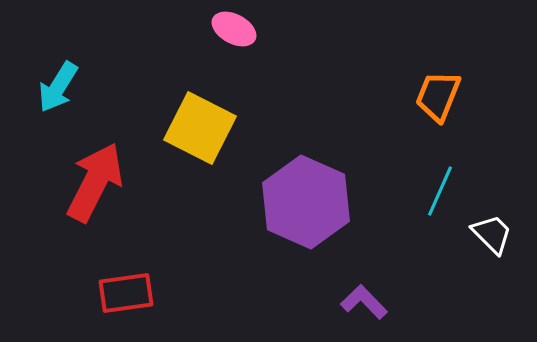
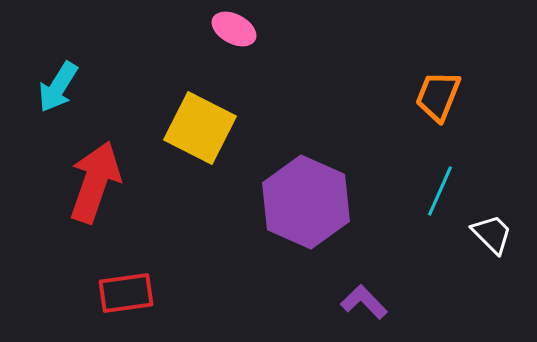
red arrow: rotated 8 degrees counterclockwise
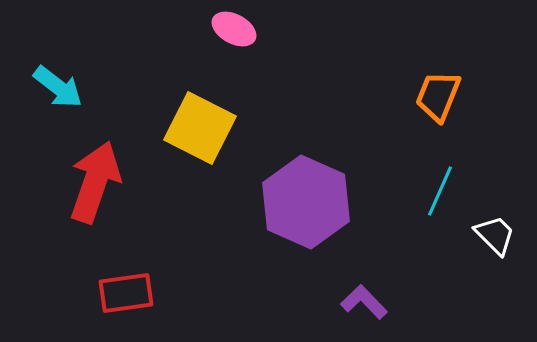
cyan arrow: rotated 84 degrees counterclockwise
white trapezoid: moved 3 px right, 1 px down
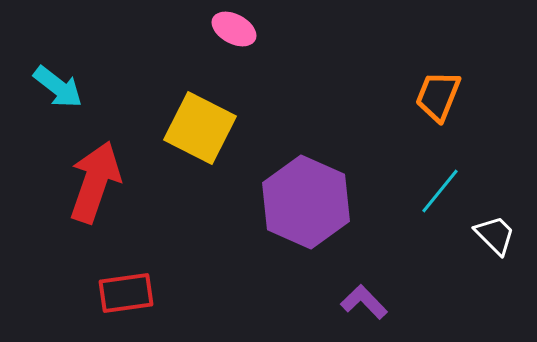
cyan line: rotated 15 degrees clockwise
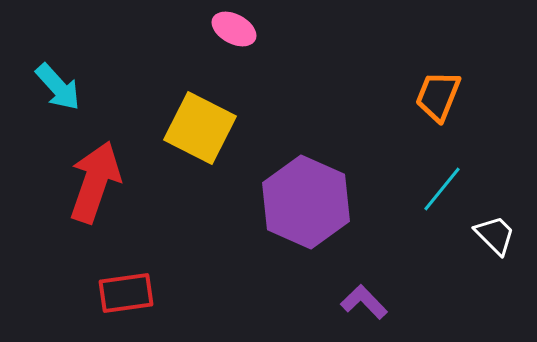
cyan arrow: rotated 10 degrees clockwise
cyan line: moved 2 px right, 2 px up
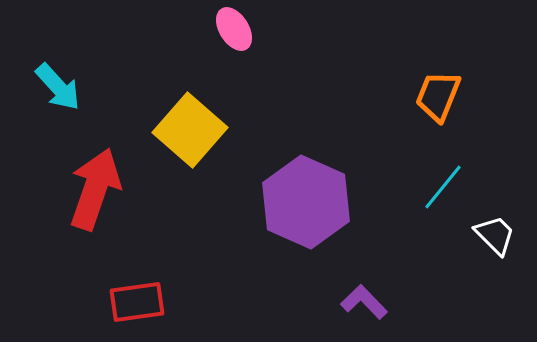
pink ellipse: rotated 30 degrees clockwise
yellow square: moved 10 px left, 2 px down; rotated 14 degrees clockwise
red arrow: moved 7 px down
cyan line: moved 1 px right, 2 px up
red rectangle: moved 11 px right, 9 px down
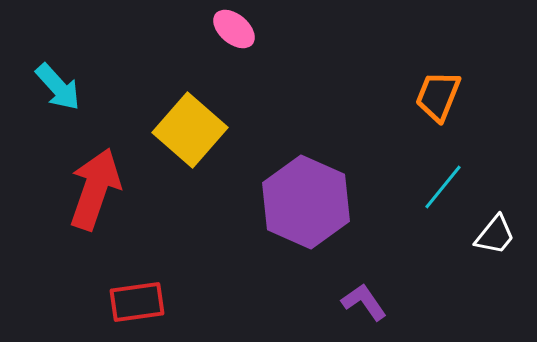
pink ellipse: rotated 18 degrees counterclockwise
white trapezoid: rotated 84 degrees clockwise
purple L-shape: rotated 9 degrees clockwise
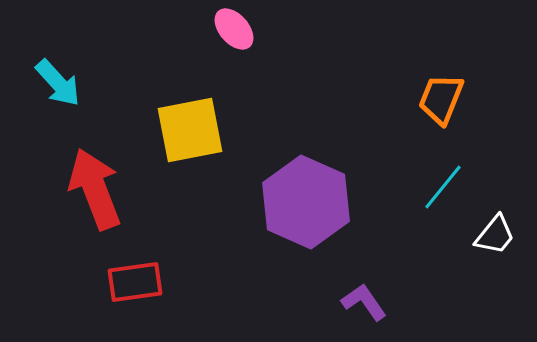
pink ellipse: rotated 9 degrees clockwise
cyan arrow: moved 4 px up
orange trapezoid: moved 3 px right, 3 px down
yellow square: rotated 38 degrees clockwise
red arrow: rotated 40 degrees counterclockwise
red rectangle: moved 2 px left, 20 px up
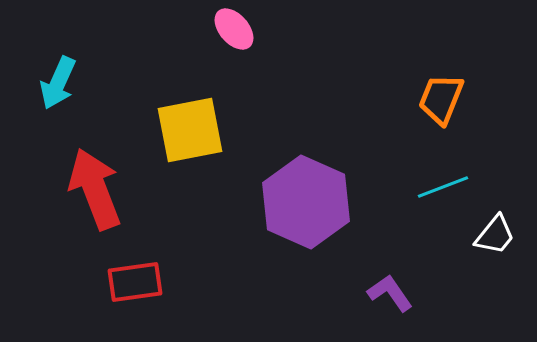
cyan arrow: rotated 66 degrees clockwise
cyan line: rotated 30 degrees clockwise
purple L-shape: moved 26 px right, 9 px up
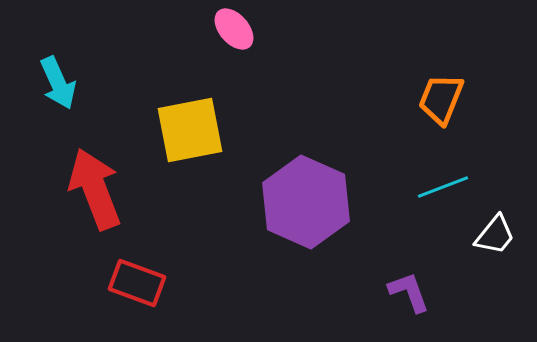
cyan arrow: rotated 48 degrees counterclockwise
red rectangle: moved 2 px right, 1 px down; rotated 28 degrees clockwise
purple L-shape: moved 19 px right, 1 px up; rotated 15 degrees clockwise
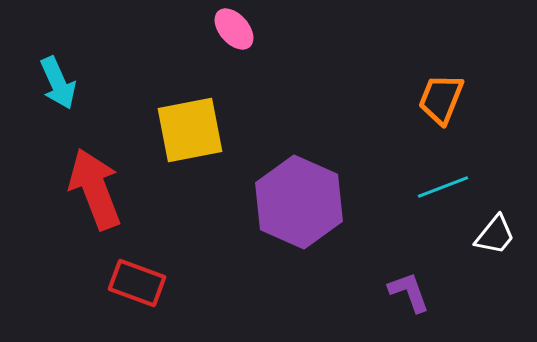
purple hexagon: moved 7 px left
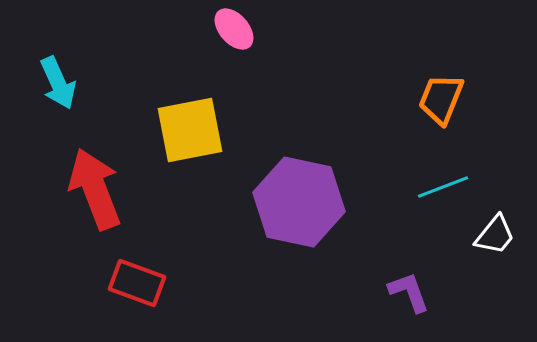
purple hexagon: rotated 12 degrees counterclockwise
